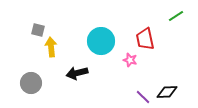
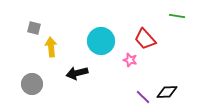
green line: moved 1 px right; rotated 42 degrees clockwise
gray square: moved 4 px left, 2 px up
red trapezoid: rotated 30 degrees counterclockwise
gray circle: moved 1 px right, 1 px down
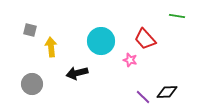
gray square: moved 4 px left, 2 px down
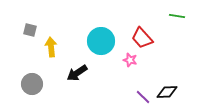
red trapezoid: moved 3 px left, 1 px up
black arrow: rotated 20 degrees counterclockwise
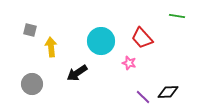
pink star: moved 1 px left, 3 px down
black diamond: moved 1 px right
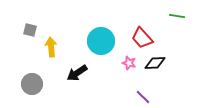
black diamond: moved 13 px left, 29 px up
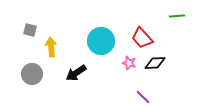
green line: rotated 14 degrees counterclockwise
black arrow: moved 1 px left
gray circle: moved 10 px up
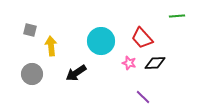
yellow arrow: moved 1 px up
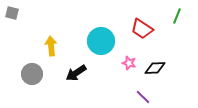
green line: rotated 63 degrees counterclockwise
gray square: moved 18 px left, 17 px up
red trapezoid: moved 9 px up; rotated 15 degrees counterclockwise
black diamond: moved 5 px down
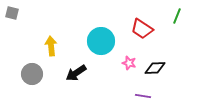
purple line: moved 1 px up; rotated 35 degrees counterclockwise
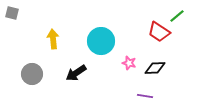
green line: rotated 28 degrees clockwise
red trapezoid: moved 17 px right, 3 px down
yellow arrow: moved 2 px right, 7 px up
purple line: moved 2 px right
